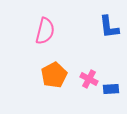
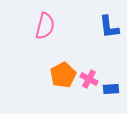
pink semicircle: moved 5 px up
orange pentagon: moved 9 px right
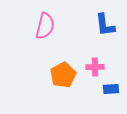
blue L-shape: moved 4 px left, 2 px up
pink cross: moved 6 px right, 12 px up; rotated 30 degrees counterclockwise
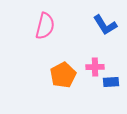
blue L-shape: rotated 25 degrees counterclockwise
blue rectangle: moved 7 px up
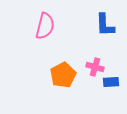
blue L-shape: rotated 30 degrees clockwise
pink cross: rotated 18 degrees clockwise
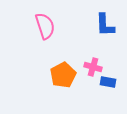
pink semicircle: rotated 32 degrees counterclockwise
pink cross: moved 2 px left
blue rectangle: moved 3 px left; rotated 14 degrees clockwise
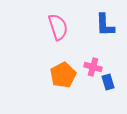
pink semicircle: moved 13 px right, 1 px down
blue rectangle: rotated 63 degrees clockwise
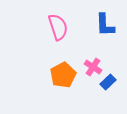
pink cross: rotated 18 degrees clockwise
blue rectangle: rotated 63 degrees clockwise
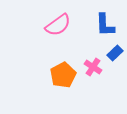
pink semicircle: moved 2 px up; rotated 72 degrees clockwise
blue rectangle: moved 7 px right, 29 px up
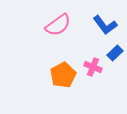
blue L-shape: rotated 35 degrees counterclockwise
pink cross: rotated 12 degrees counterclockwise
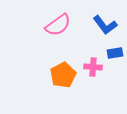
blue rectangle: rotated 35 degrees clockwise
pink cross: rotated 18 degrees counterclockwise
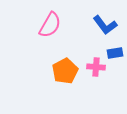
pink semicircle: moved 8 px left; rotated 24 degrees counterclockwise
pink cross: moved 3 px right
orange pentagon: moved 2 px right, 4 px up
